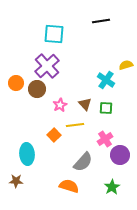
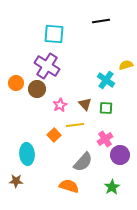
purple cross: rotated 15 degrees counterclockwise
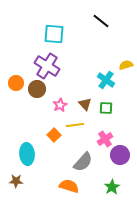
black line: rotated 48 degrees clockwise
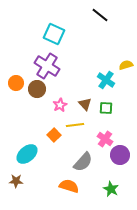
black line: moved 1 px left, 6 px up
cyan square: rotated 20 degrees clockwise
pink cross: rotated 21 degrees counterclockwise
cyan ellipse: rotated 55 degrees clockwise
green star: moved 1 px left, 2 px down; rotated 14 degrees counterclockwise
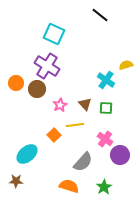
green star: moved 7 px left, 2 px up; rotated 14 degrees clockwise
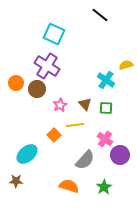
gray semicircle: moved 2 px right, 2 px up
